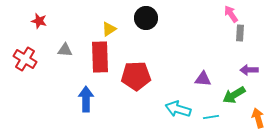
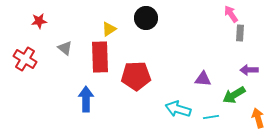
red star: rotated 21 degrees counterclockwise
gray triangle: moved 2 px up; rotated 35 degrees clockwise
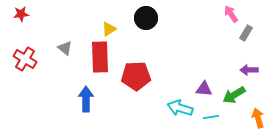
red star: moved 18 px left, 7 px up
gray rectangle: moved 6 px right; rotated 28 degrees clockwise
purple triangle: moved 1 px right, 10 px down
cyan arrow: moved 2 px right, 1 px up
